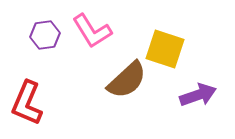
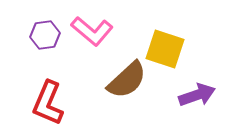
pink L-shape: rotated 18 degrees counterclockwise
purple arrow: moved 1 px left
red L-shape: moved 21 px right
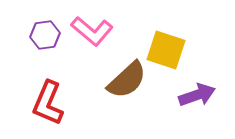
yellow square: moved 1 px right, 1 px down
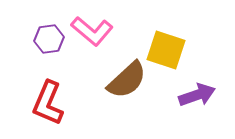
purple hexagon: moved 4 px right, 4 px down
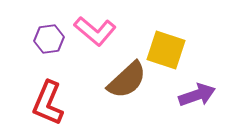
pink L-shape: moved 3 px right
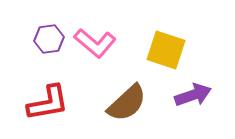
pink L-shape: moved 12 px down
brown semicircle: moved 23 px down
purple arrow: moved 4 px left
red L-shape: rotated 123 degrees counterclockwise
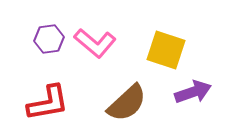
purple arrow: moved 3 px up
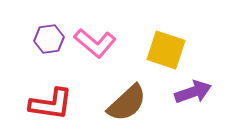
red L-shape: moved 3 px right, 1 px down; rotated 18 degrees clockwise
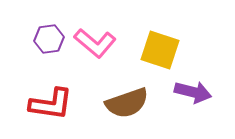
yellow square: moved 6 px left
purple arrow: rotated 33 degrees clockwise
brown semicircle: rotated 24 degrees clockwise
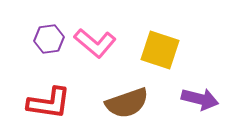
purple arrow: moved 7 px right, 7 px down
red L-shape: moved 2 px left, 1 px up
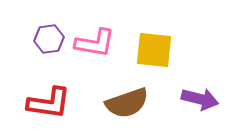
pink L-shape: rotated 30 degrees counterclockwise
yellow square: moved 6 px left; rotated 12 degrees counterclockwise
